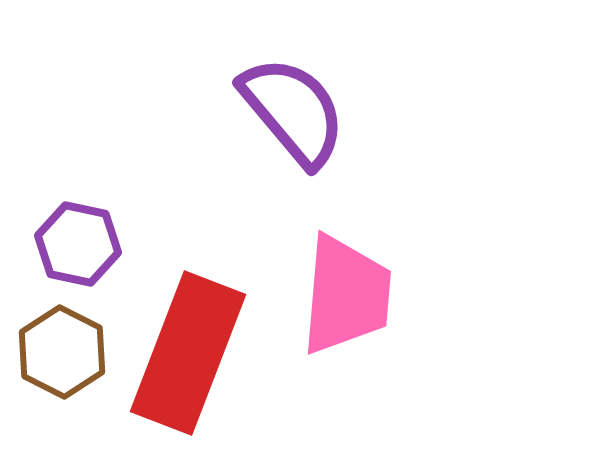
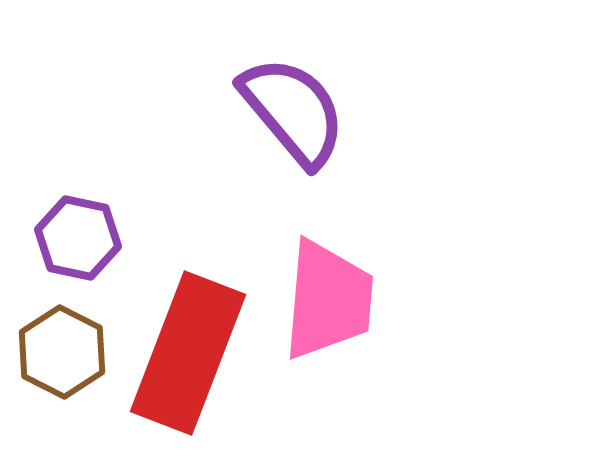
purple hexagon: moved 6 px up
pink trapezoid: moved 18 px left, 5 px down
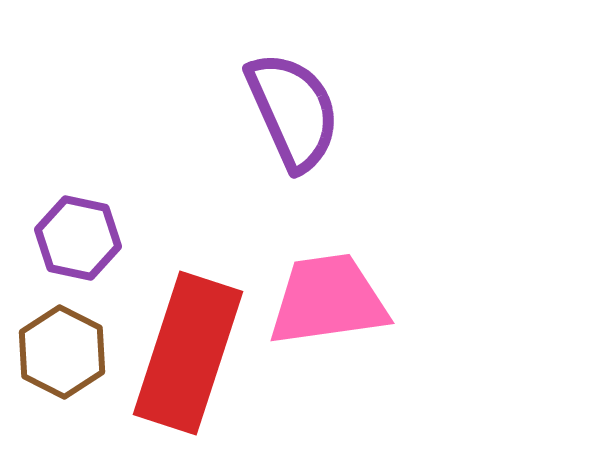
purple semicircle: rotated 16 degrees clockwise
pink trapezoid: rotated 103 degrees counterclockwise
red rectangle: rotated 3 degrees counterclockwise
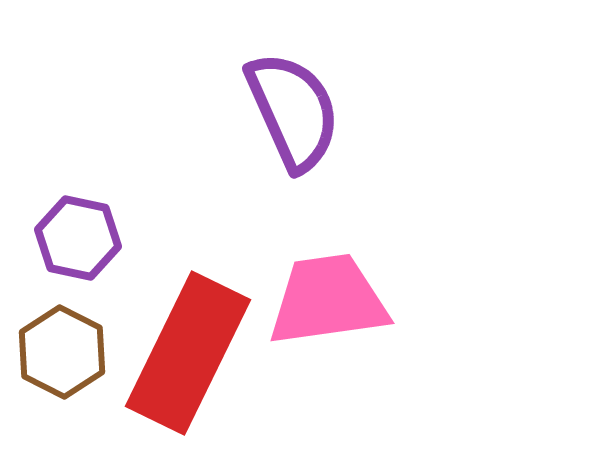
red rectangle: rotated 8 degrees clockwise
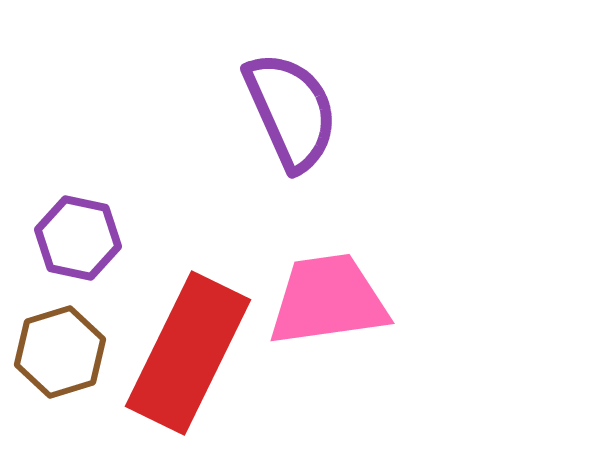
purple semicircle: moved 2 px left
brown hexagon: moved 2 px left; rotated 16 degrees clockwise
